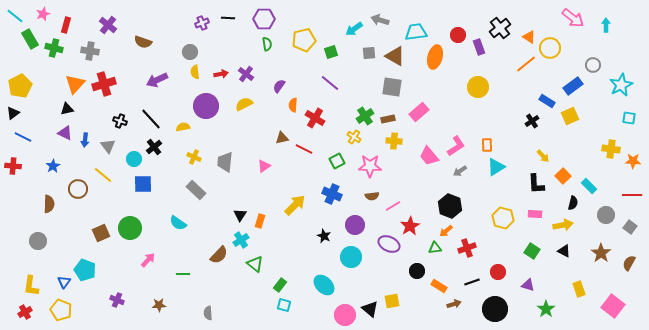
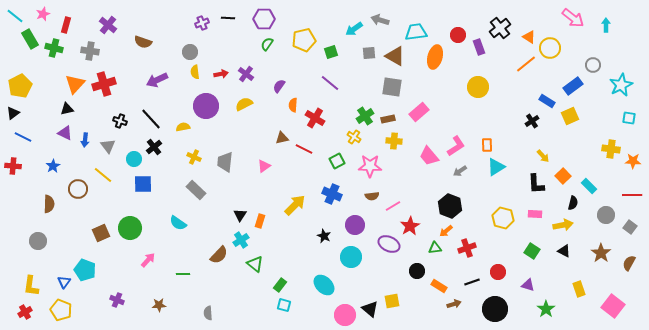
green semicircle at (267, 44): rotated 136 degrees counterclockwise
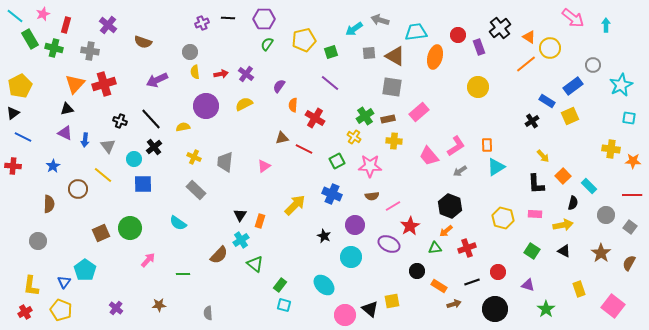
cyan pentagon at (85, 270): rotated 15 degrees clockwise
purple cross at (117, 300): moved 1 px left, 8 px down; rotated 16 degrees clockwise
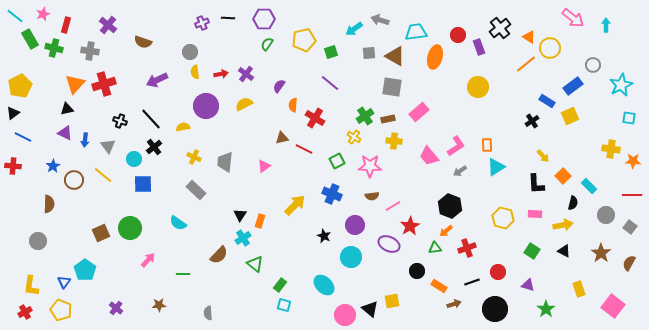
brown circle at (78, 189): moved 4 px left, 9 px up
cyan cross at (241, 240): moved 2 px right, 2 px up
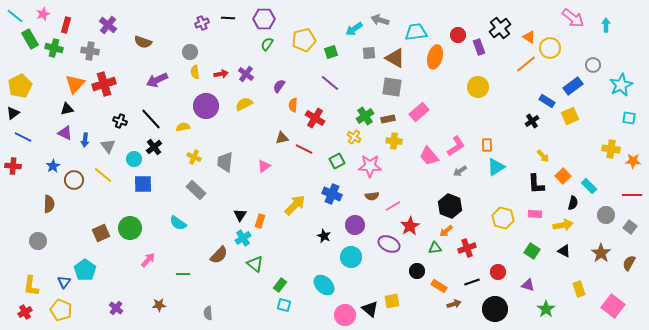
brown triangle at (395, 56): moved 2 px down
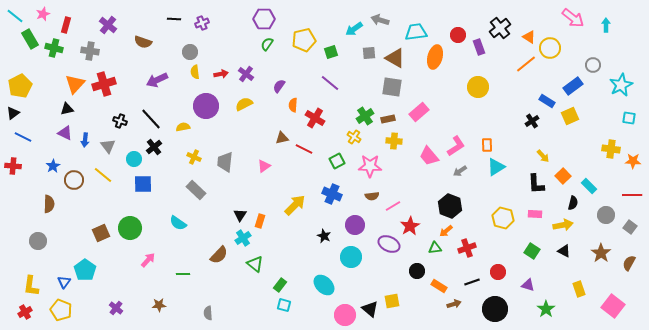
black line at (228, 18): moved 54 px left, 1 px down
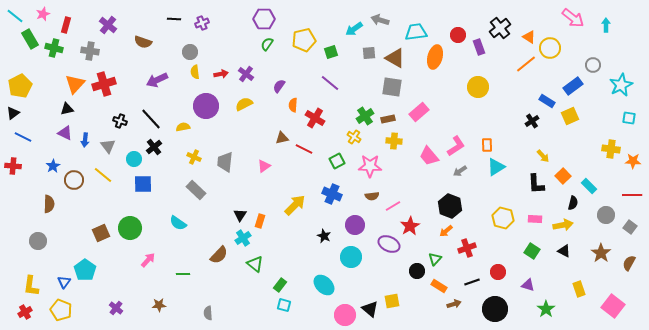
pink rectangle at (535, 214): moved 5 px down
green triangle at (435, 248): moved 11 px down; rotated 40 degrees counterclockwise
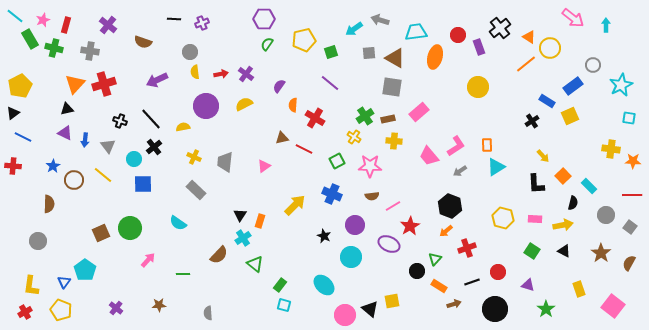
pink star at (43, 14): moved 6 px down
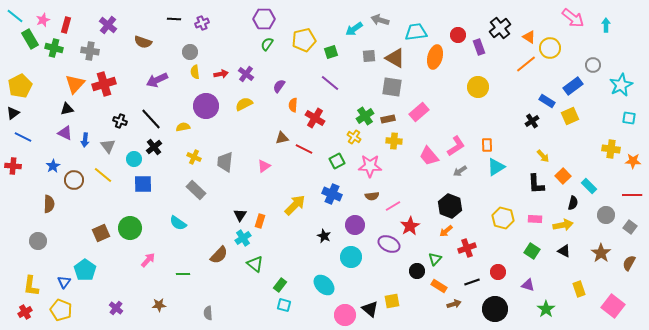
gray square at (369, 53): moved 3 px down
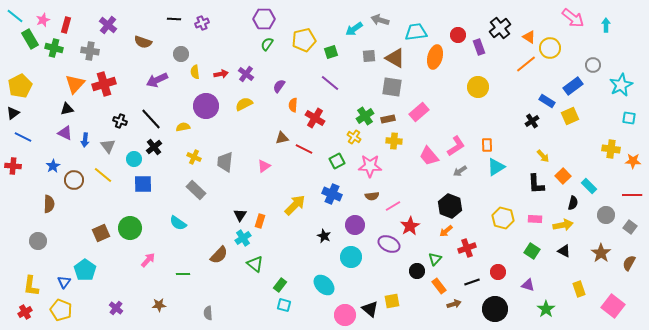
gray circle at (190, 52): moved 9 px left, 2 px down
orange rectangle at (439, 286): rotated 21 degrees clockwise
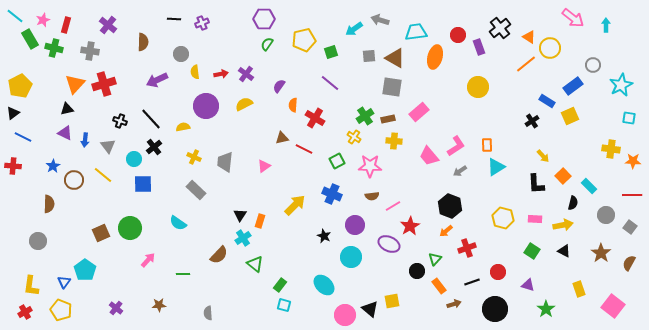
brown semicircle at (143, 42): rotated 108 degrees counterclockwise
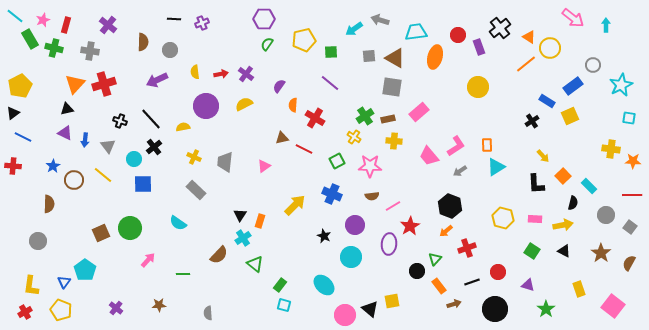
green square at (331, 52): rotated 16 degrees clockwise
gray circle at (181, 54): moved 11 px left, 4 px up
purple ellipse at (389, 244): rotated 70 degrees clockwise
